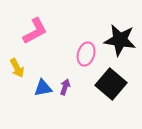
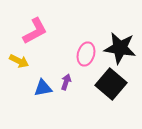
black star: moved 8 px down
yellow arrow: moved 2 px right, 7 px up; rotated 36 degrees counterclockwise
purple arrow: moved 1 px right, 5 px up
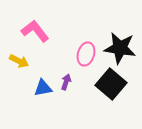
pink L-shape: rotated 100 degrees counterclockwise
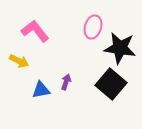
pink ellipse: moved 7 px right, 27 px up
blue triangle: moved 2 px left, 2 px down
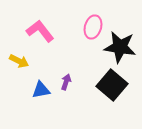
pink L-shape: moved 5 px right
black star: moved 1 px up
black square: moved 1 px right, 1 px down
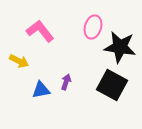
black square: rotated 12 degrees counterclockwise
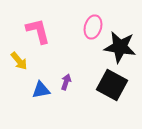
pink L-shape: moved 2 px left; rotated 24 degrees clockwise
yellow arrow: rotated 24 degrees clockwise
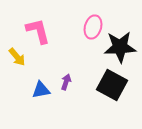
black star: rotated 12 degrees counterclockwise
yellow arrow: moved 2 px left, 4 px up
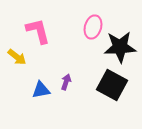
yellow arrow: rotated 12 degrees counterclockwise
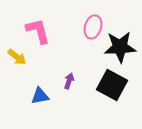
purple arrow: moved 3 px right, 1 px up
blue triangle: moved 1 px left, 6 px down
